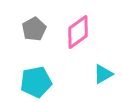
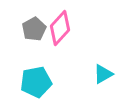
pink diamond: moved 18 px left, 4 px up; rotated 12 degrees counterclockwise
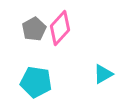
cyan pentagon: rotated 20 degrees clockwise
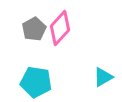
cyan triangle: moved 3 px down
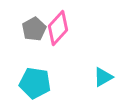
pink diamond: moved 2 px left
cyan pentagon: moved 1 px left, 1 px down
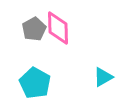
pink diamond: rotated 44 degrees counterclockwise
cyan pentagon: rotated 20 degrees clockwise
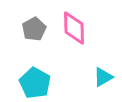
pink diamond: moved 16 px right
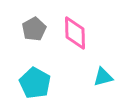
pink diamond: moved 1 px right, 5 px down
cyan triangle: rotated 15 degrees clockwise
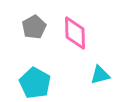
gray pentagon: moved 2 px up
cyan triangle: moved 3 px left, 2 px up
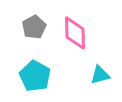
cyan pentagon: moved 7 px up
